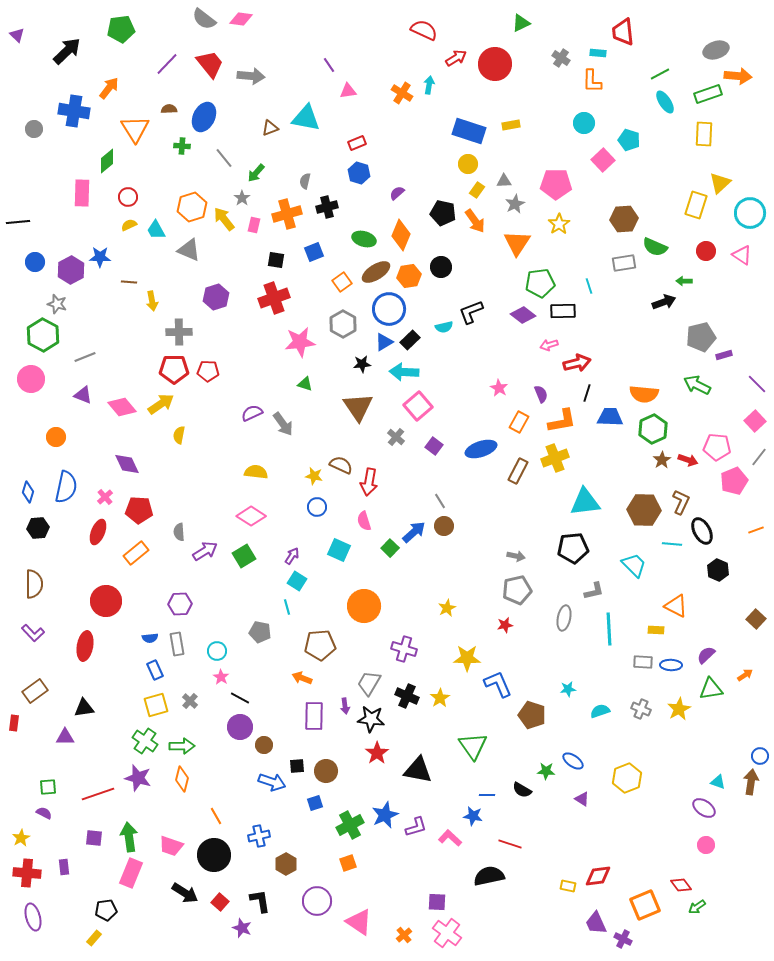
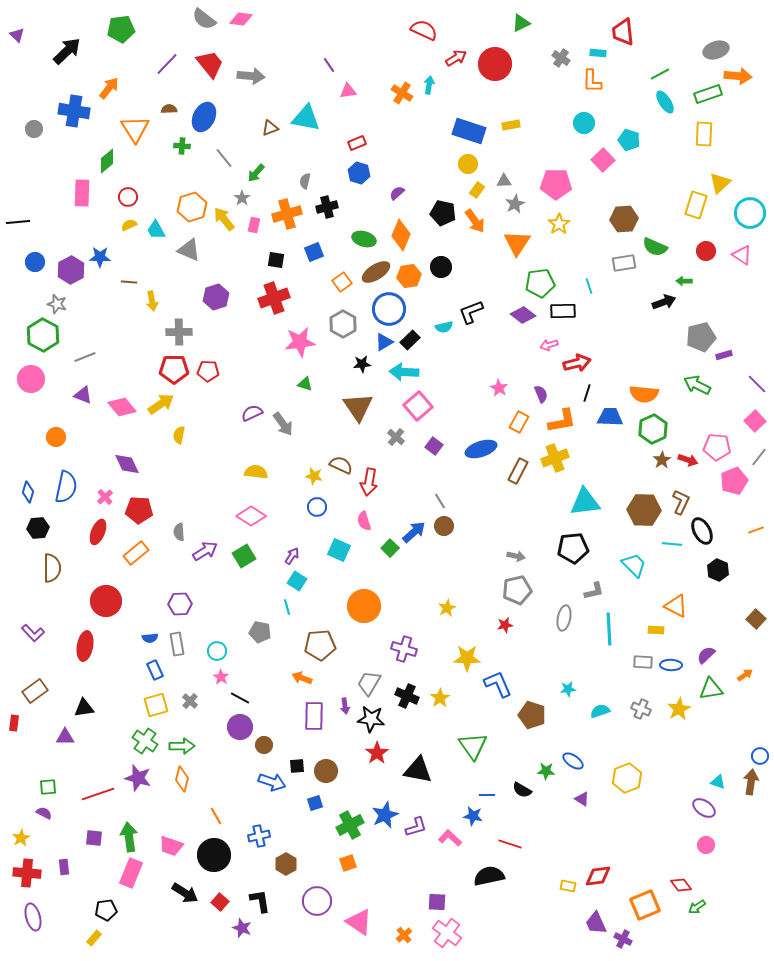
brown semicircle at (34, 584): moved 18 px right, 16 px up
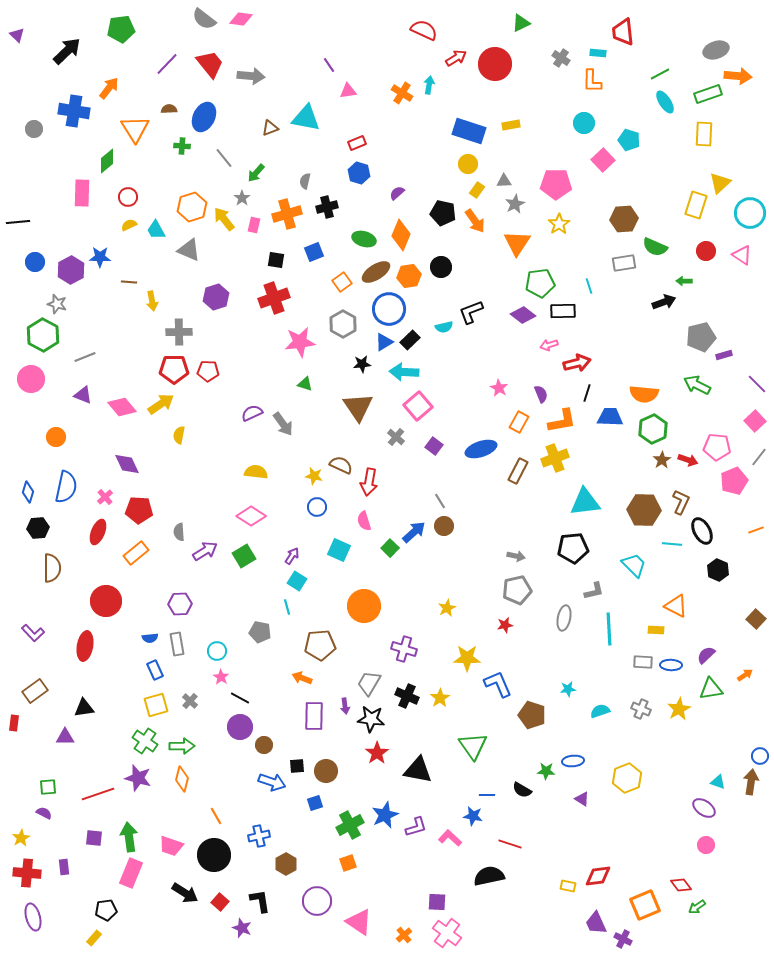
blue ellipse at (573, 761): rotated 40 degrees counterclockwise
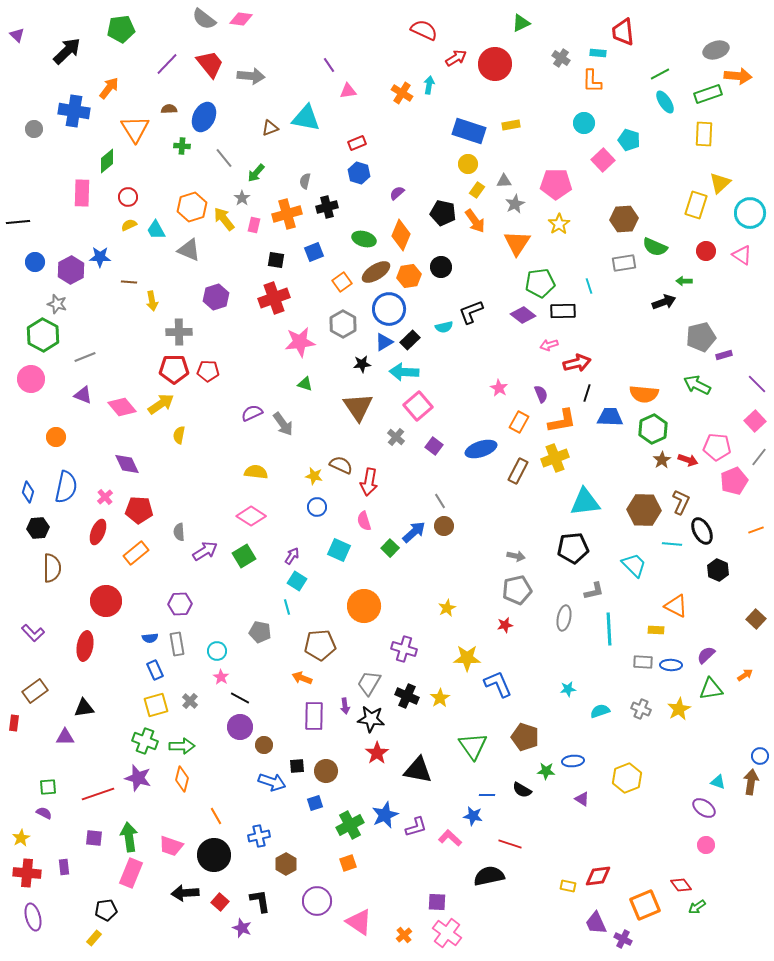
brown pentagon at (532, 715): moved 7 px left, 22 px down
green cross at (145, 741): rotated 15 degrees counterclockwise
black arrow at (185, 893): rotated 144 degrees clockwise
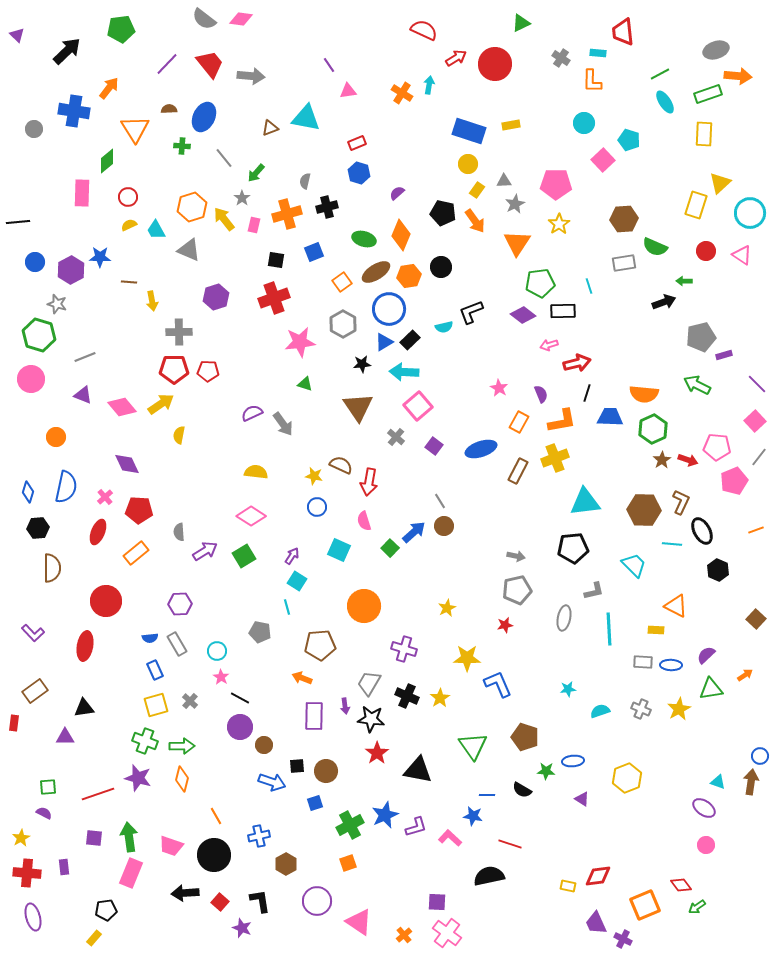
green hexagon at (43, 335): moved 4 px left; rotated 12 degrees counterclockwise
gray rectangle at (177, 644): rotated 20 degrees counterclockwise
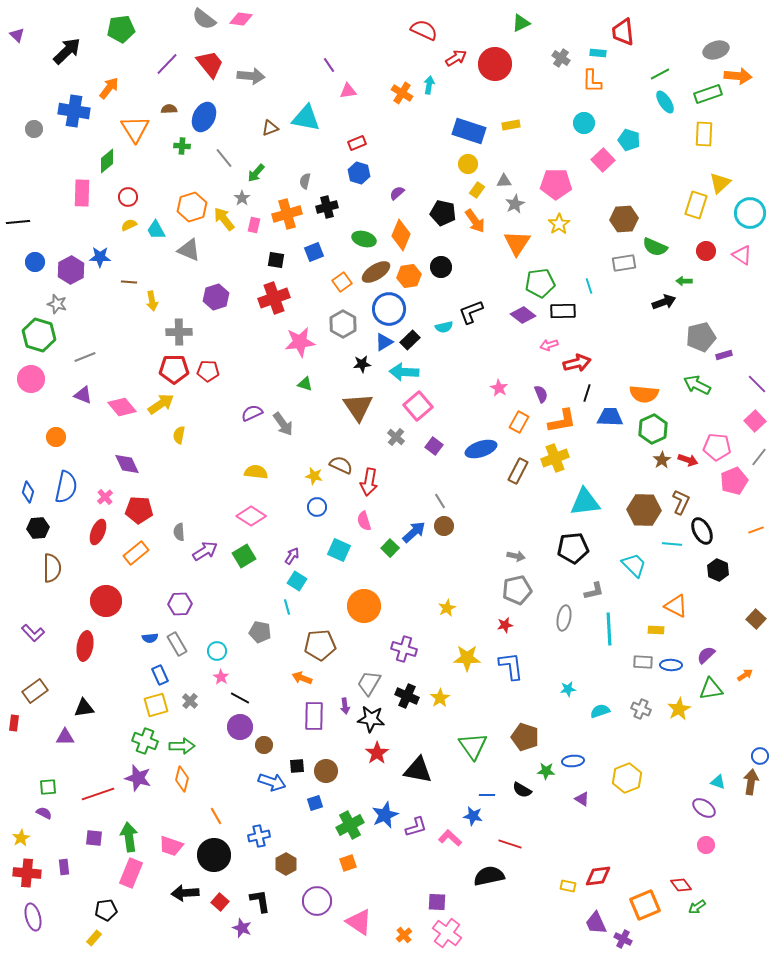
blue rectangle at (155, 670): moved 5 px right, 5 px down
blue L-shape at (498, 684): moved 13 px right, 18 px up; rotated 16 degrees clockwise
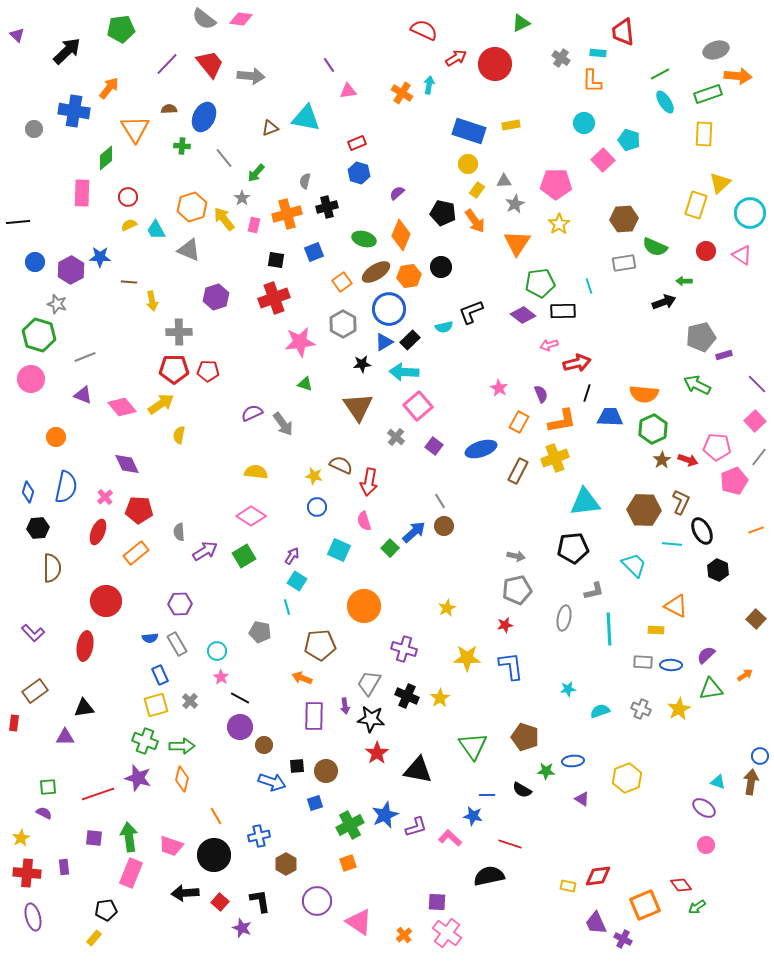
green diamond at (107, 161): moved 1 px left, 3 px up
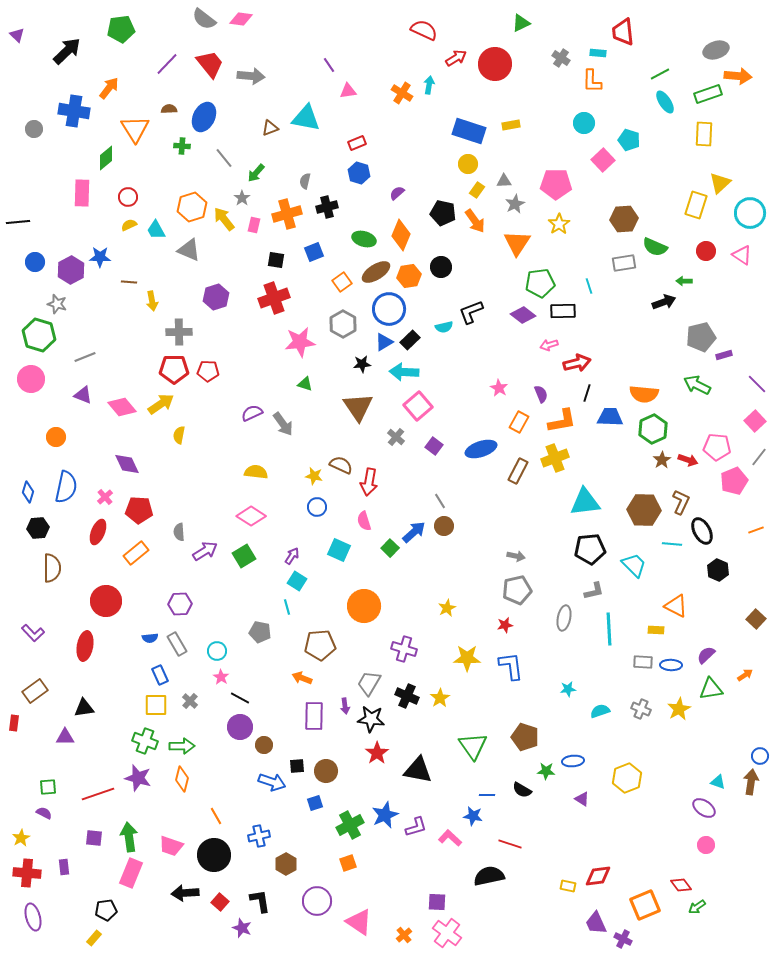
black pentagon at (573, 548): moved 17 px right, 1 px down
yellow square at (156, 705): rotated 15 degrees clockwise
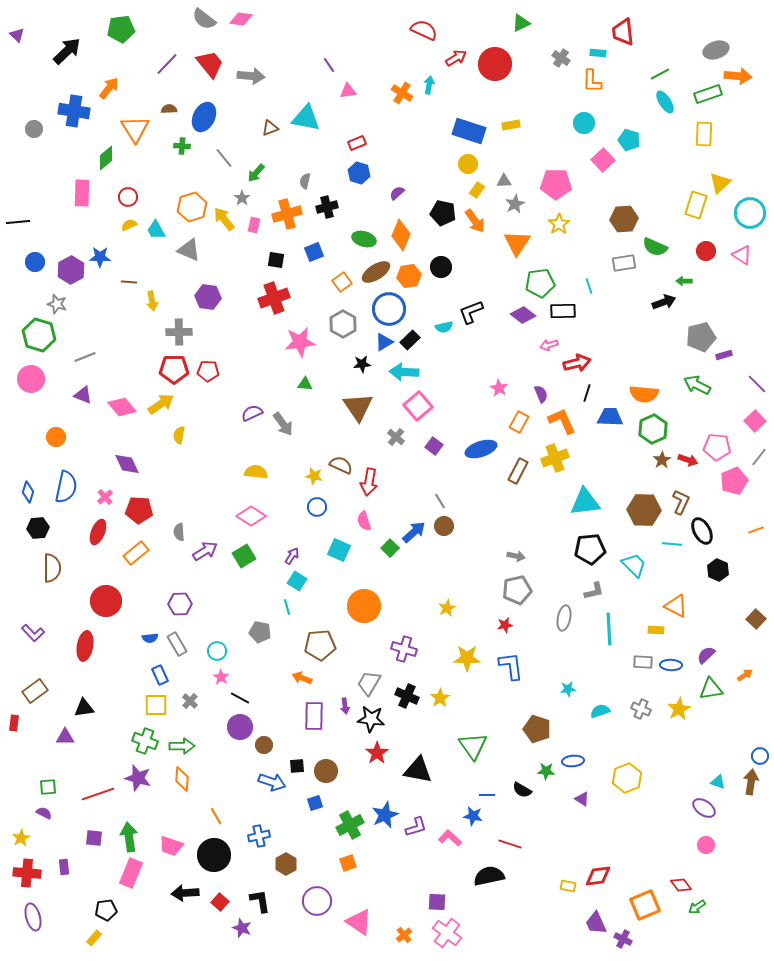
purple hexagon at (216, 297): moved 8 px left; rotated 25 degrees clockwise
green triangle at (305, 384): rotated 14 degrees counterclockwise
orange L-shape at (562, 421): rotated 104 degrees counterclockwise
brown pentagon at (525, 737): moved 12 px right, 8 px up
orange diamond at (182, 779): rotated 10 degrees counterclockwise
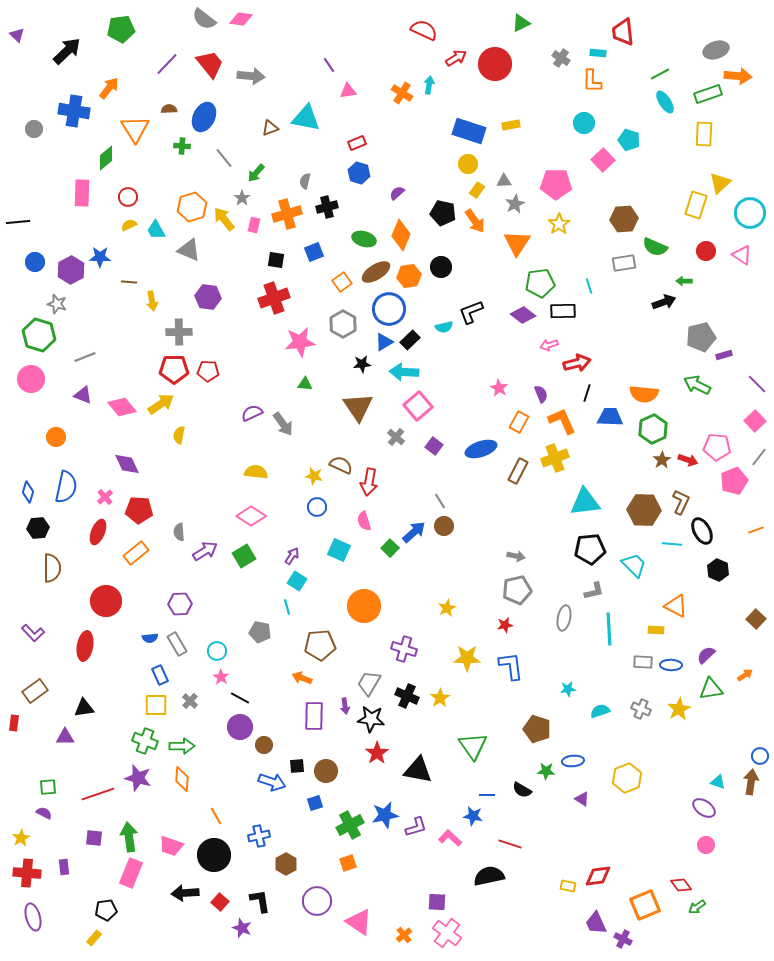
blue star at (385, 815): rotated 12 degrees clockwise
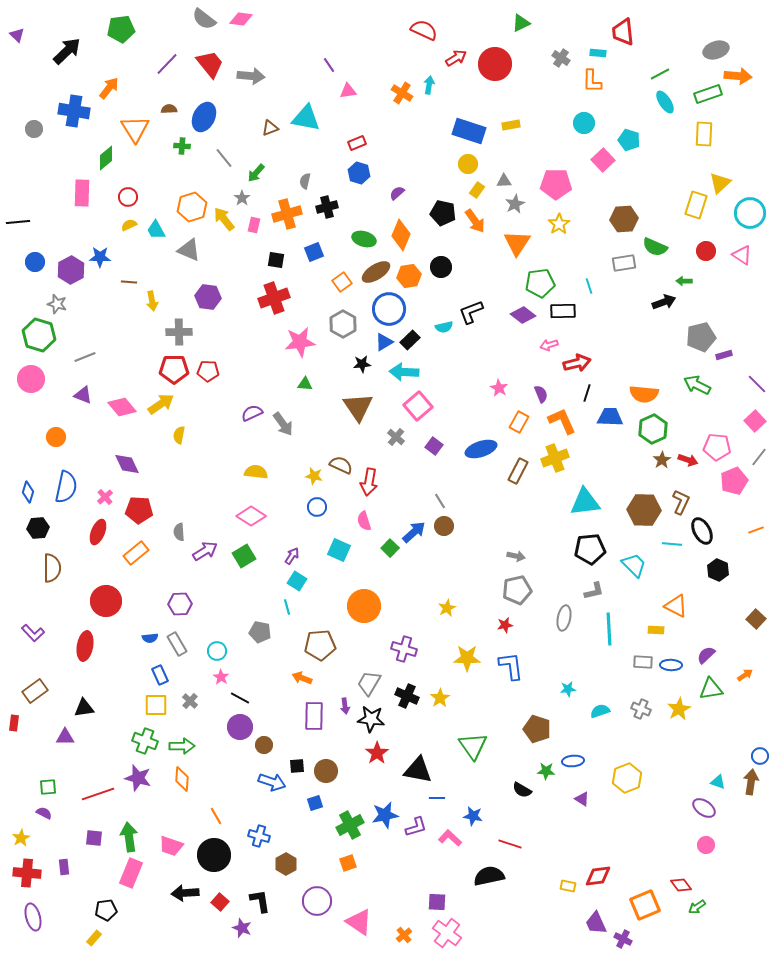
blue line at (487, 795): moved 50 px left, 3 px down
blue cross at (259, 836): rotated 30 degrees clockwise
